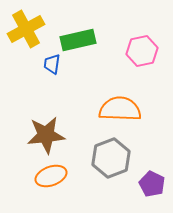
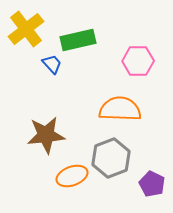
yellow cross: rotated 9 degrees counterclockwise
pink hexagon: moved 4 px left, 10 px down; rotated 12 degrees clockwise
blue trapezoid: rotated 130 degrees clockwise
orange ellipse: moved 21 px right
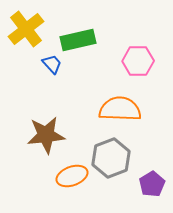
purple pentagon: rotated 15 degrees clockwise
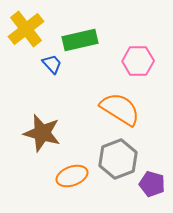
green rectangle: moved 2 px right
orange semicircle: rotated 30 degrees clockwise
brown star: moved 4 px left, 2 px up; rotated 21 degrees clockwise
gray hexagon: moved 7 px right, 1 px down
purple pentagon: rotated 25 degrees counterclockwise
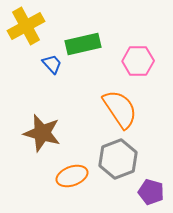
yellow cross: moved 3 px up; rotated 9 degrees clockwise
green rectangle: moved 3 px right, 4 px down
orange semicircle: rotated 24 degrees clockwise
purple pentagon: moved 1 px left, 8 px down
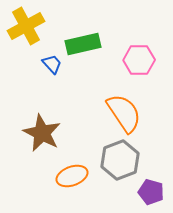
pink hexagon: moved 1 px right, 1 px up
orange semicircle: moved 4 px right, 4 px down
brown star: rotated 12 degrees clockwise
gray hexagon: moved 2 px right, 1 px down
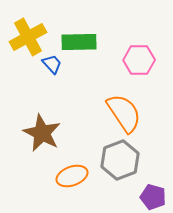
yellow cross: moved 2 px right, 11 px down
green rectangle: moved 4 px left, 2 px up; rotated 12 degrees clockwise
purple pentagon: moved 2 px right, 5 px down
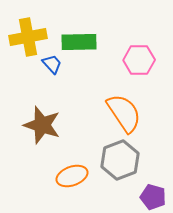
yellow cross: rotated 18 degrees clockwise
brown star: moved 8 px up; rotated 9 degrees counterclockwise
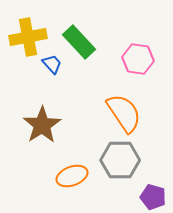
green rectangle: rotated 48 degrees clockwise
pink hexagon: moved 1 px left, 1 px up; rotated 8 degrees clockwise
brown star: rotated 21 degrees clockwise
gray hexagon: rotated 21 degrees clockwise
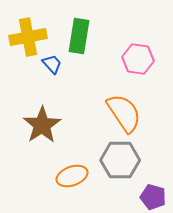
green rectangle: moved 6 px up; rotated 52 degrees clockwise
